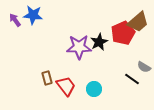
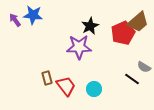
black star: moved 9 px left, 16 px up
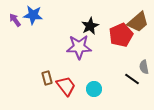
red pentagon: moved 2 px left, 2 px down
gray semicircle: rotated 48 degrees clockwise
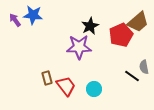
black line: moved 3 px up
